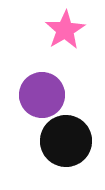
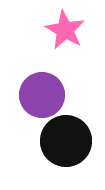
pink star: rotated 12 degrees counterclockwise
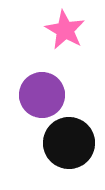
black circle: moved 3 px right, 2 px down
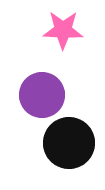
pink star: moved 2 px left; rotated 27 degrees counterclockwise
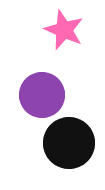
pink star: moved 1 px right; rotated 21 degrees clockwise
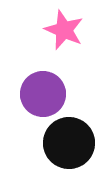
purple circle: moved 1 px right, 1 px up
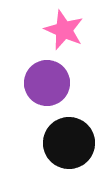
purple circle: moved 4 px right, 11 px up
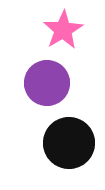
pink star: moved 1 px left; rotated 18 degrees clockwise
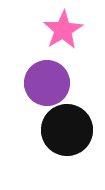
black circle: moved 2 px left, 13 px up
